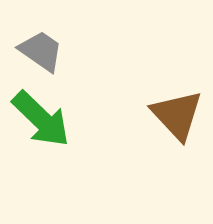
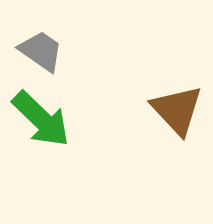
brown triangle: moved 5 px up
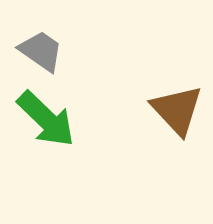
green arrow: moved 5 px right
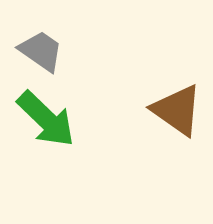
brown triangle: rotated 12 degrees counterclockwise
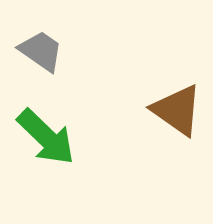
green arrow: moved 18 px down
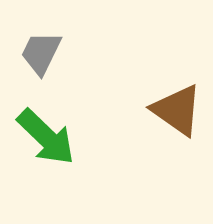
gray trapezoid: moved 2 px down; rotated 99 degrees counterclockwise
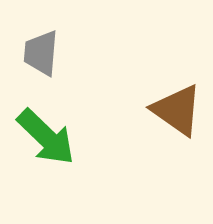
gray trapezoid: rotated 21 degrees counterclockwise
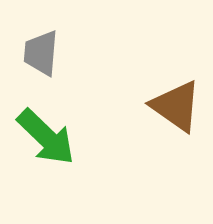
brown triangle: moved 1 px left, 4 px up
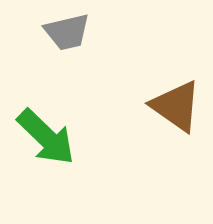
gray trapezoid: moved 26 px right, 21 px up; rotated 108 degrees counterclockwise
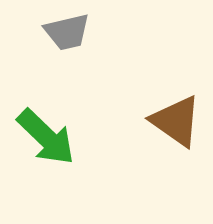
brown triangle: moved 15 px down
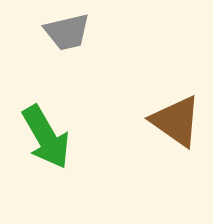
green arrow: rotated 16 degrees clockwise
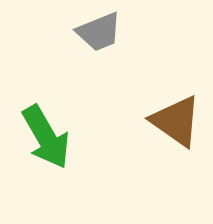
gray trapezoid: moved 32 px right; rotated 9 degrees counterclockwise
